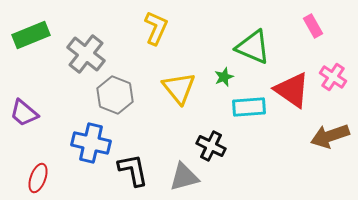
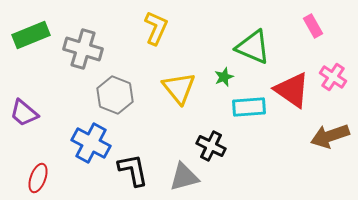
gray cross: moved 3 px left, 5 px up; rotated 21 degrees counterclockwise
blue cross: rotated 15 degrees clockwise
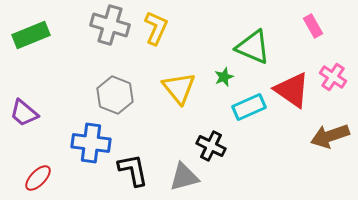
gray cross: moved 27 px right, 24 px up
cyan rectangle: rotated 20 degrees counterclockwise
blue cross: rotated 21 degrees counterclockwise
red ellipse: rotated 24 degrees clockwise
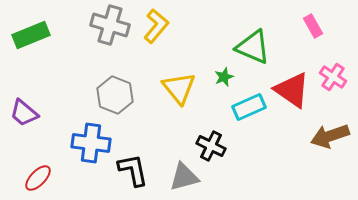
yellow L-shape: moved 2 px up; rotated 16 degrees clockwise
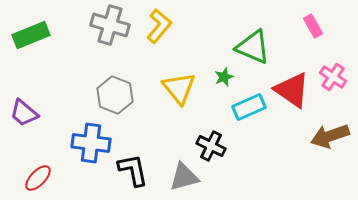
yellow L-shape: moved 3 px right
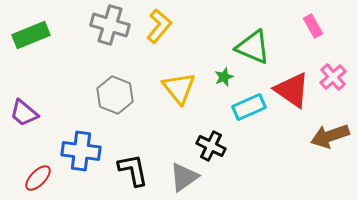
pink cross: rotated 16 degrees clockwise
blue cross: moved 10 px left, 8 px down
gray triangle: rotated 20 degrees counterclockwise
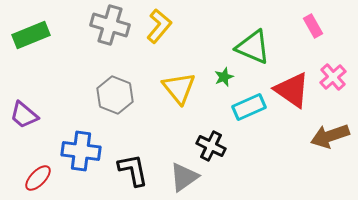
purple trapezoid: moved 2 px down
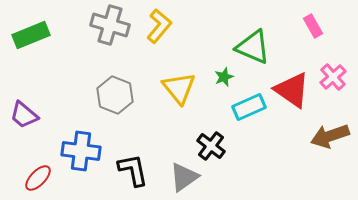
black cross: rotated 12 degrees clockwise
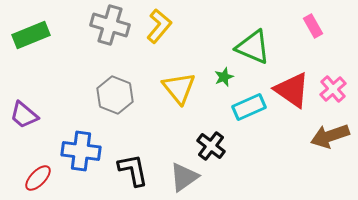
pink cross: moved 12 px down
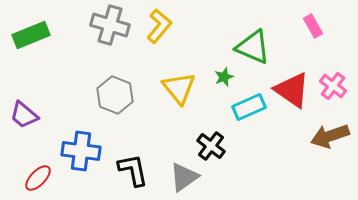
pink cross: moved 3 px up; rotated 12 degrees counterclockwise
